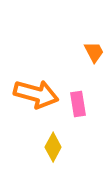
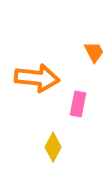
orange arrow: moved 1 px right, 16 px up; rotated 9 degrees counterclockwise
pink rectangle: rotated 20 degrees clockwise
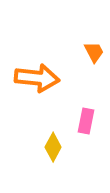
pink rectangle: moved 8 px right, 17 px down
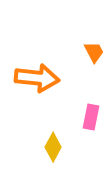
pink rectangle: moved 5 px right, 4 px up
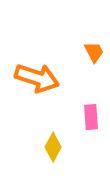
orange arrow: rotated 12 degrees clockwise
pink rectangle: rotated 15 degrees counterclockwise
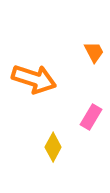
orange arrow: moved 3 px left, 1 px down
pink rectangle: rotated 35 degrees clockwise
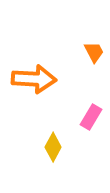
orange arrow: rotated 15 degrees counterclockwise
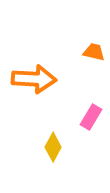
orange trapezoid: rotated 50 degrees counterclockwise
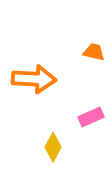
pink rectangle: rotated 35 degrees clockwise
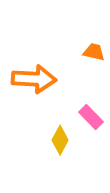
pink rectangle: rotated 70 degrees clockwise
yellow diamond: moved 7 px right, 7 px up
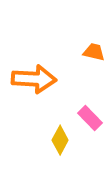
pink rectangle: moved 1 px left, 1 px down
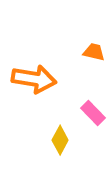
orange arrow: rotated 6 degrees clockwise
pink rectangle: moved 3 px right, 5 px up
